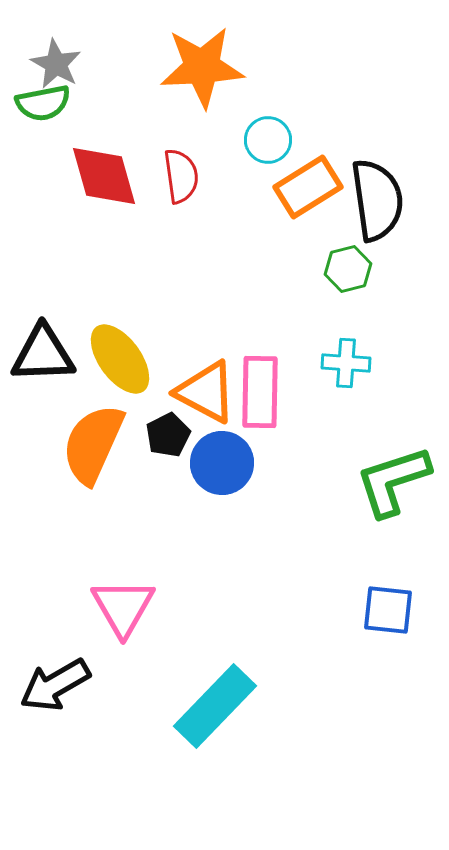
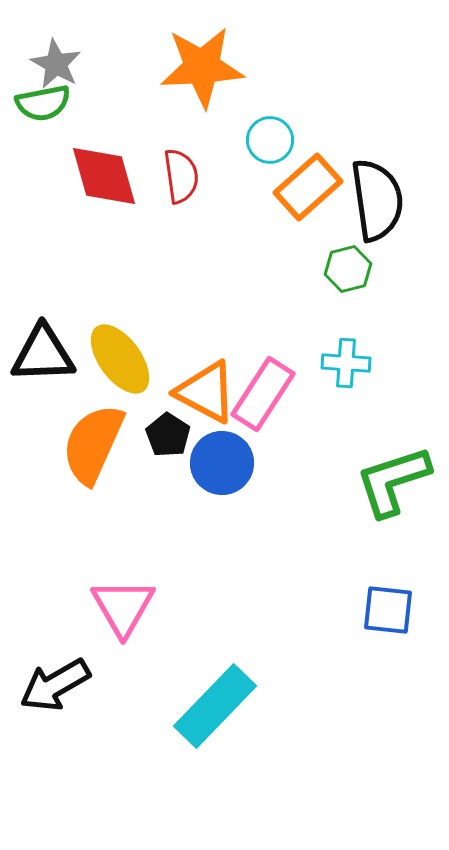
cyan circle: moved 2 px right
orange rectangle: rotated 10 degrees counterclockwise
pink rectangle: moved 3 px right, 2 px down; rotated 32 degrees clockwise
black pentagon: rotated 12 degrees counterclockwise
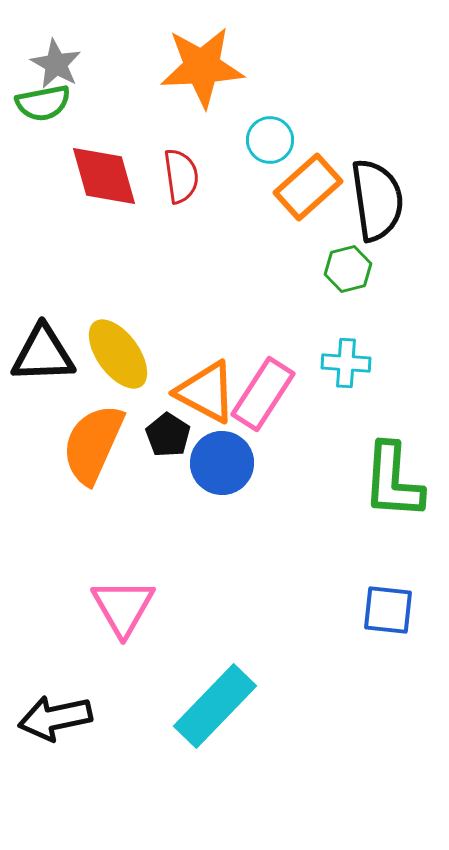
yellow ellipse: moved 2 px left, 5 px up
green L-shape: rotated 68 degrees counterclockwise
black arrow: moved 33 px down; rotated 18 degrees clockwise
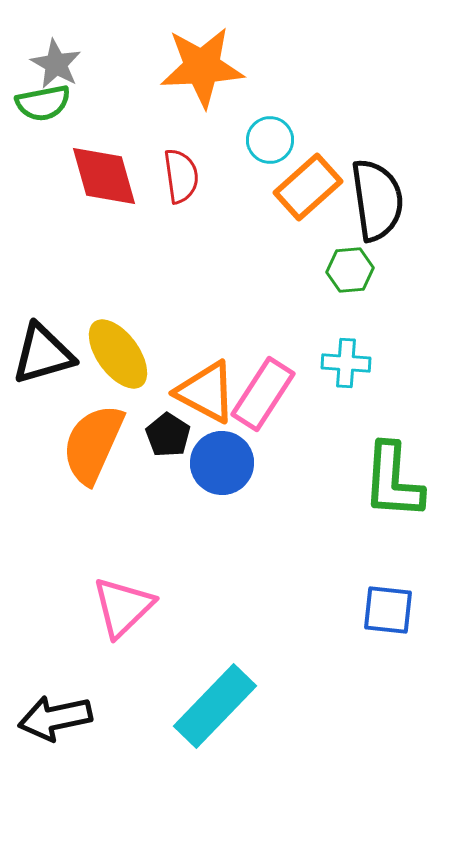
green hexagon: moved 2 px right, 1 px down; rotated 9 degrees clockwise
black triangle: rotated 14 degrees counterclockwise
pink triangle: rotated 16 degrees clockwise
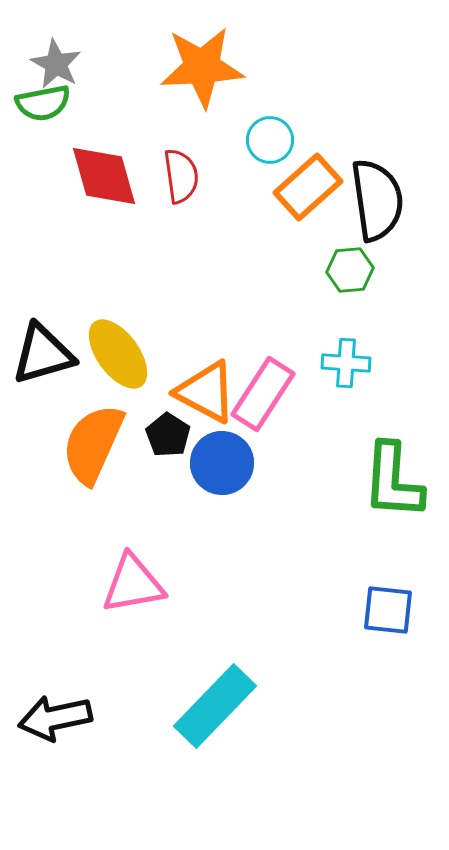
pink triangle: moved 10 px right, 23 px up; rotated 34 degrees clockwise
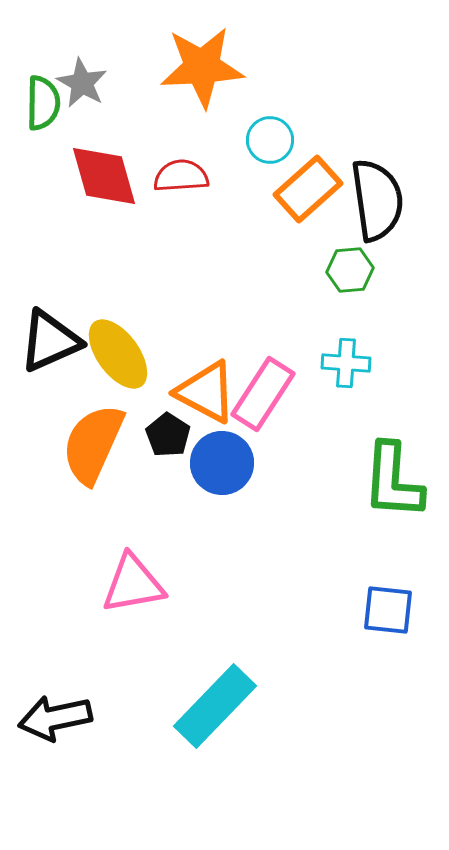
gray star: moved 26 px right, 19 px down
green semicircle: rotated 78 degrees counterclockwise
red semicircle: rotated 86 degrees counterclockwise
orange rectangle: moved 2 px down
black triangle: moved 7 px right, 13 px up; rotated 8 degrees counterclockwise
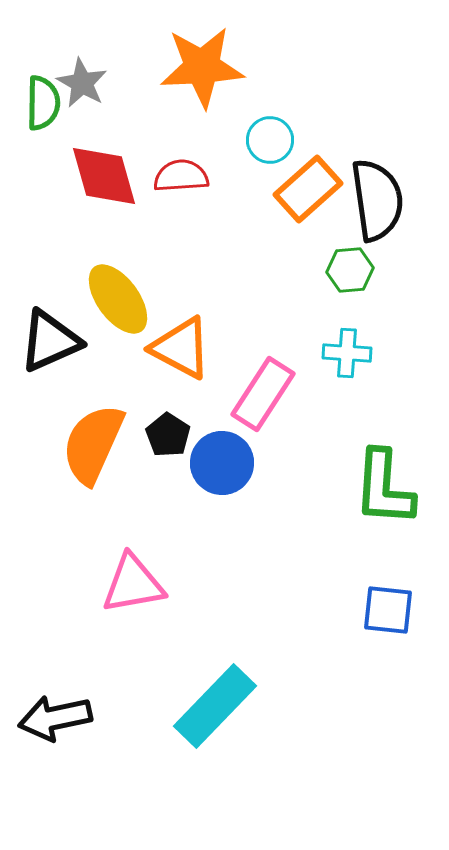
yellow ellipse: moved 55 px up
cyan cross: moved 1 px right, 10 px up
orange triangle: moved 25 px left, 44 px up
green L-shape: moved 9 px left, 7 px down
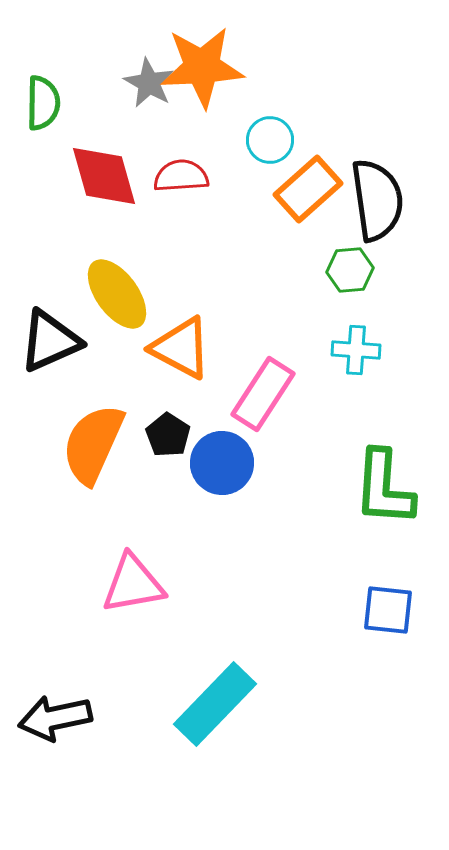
gray star: moved 67 px right
yellow ellipse: moved 1 px left, 5 px up
cyan cross: moved 9 px right, 3 px up
cyan rectangle: moved 2 px up
